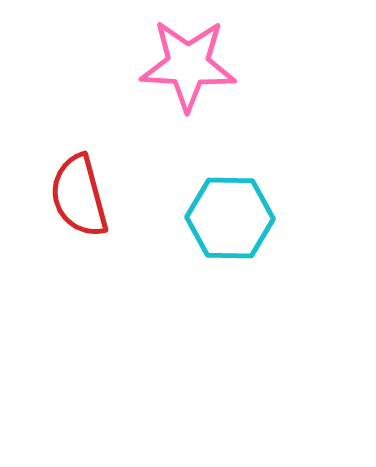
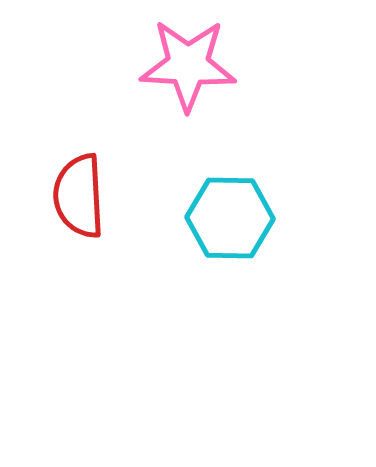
red semicircle: rotated 12 degrees clockwise
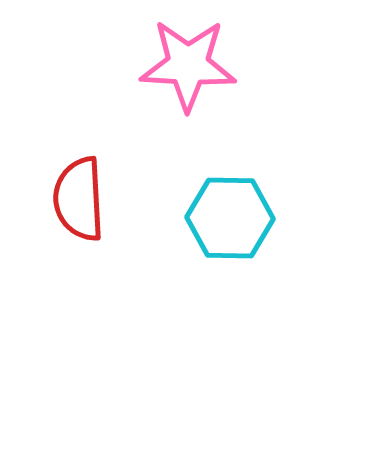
red semicircle: moved 3 px down
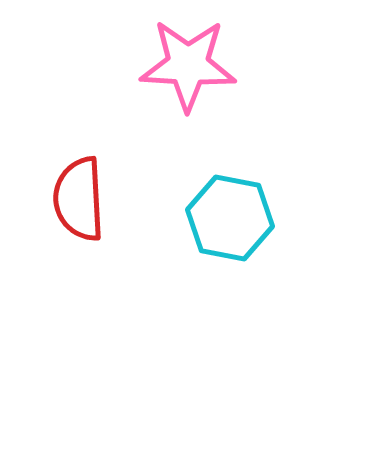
cyan hexagon: rotated 10 degrees clockwise
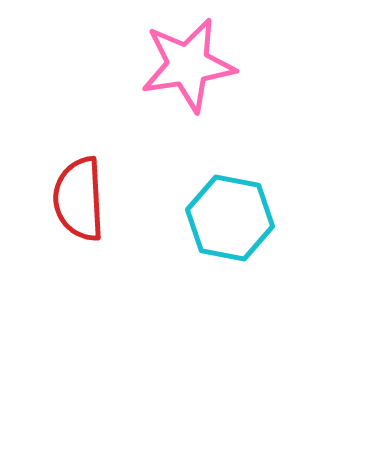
pink star: rotated 12 degrees counterclockwise
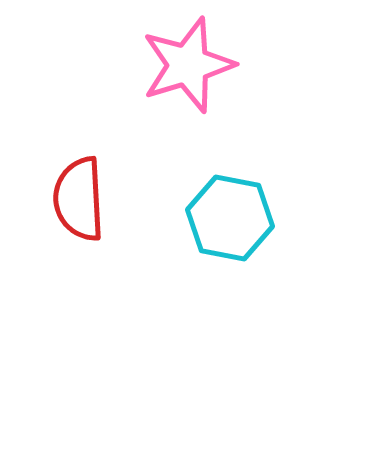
pink star: rotated 8 degrees counterclockwise
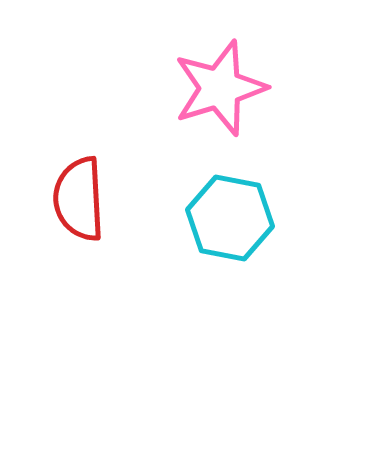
pink star: moved 32 px right, 23 px down
